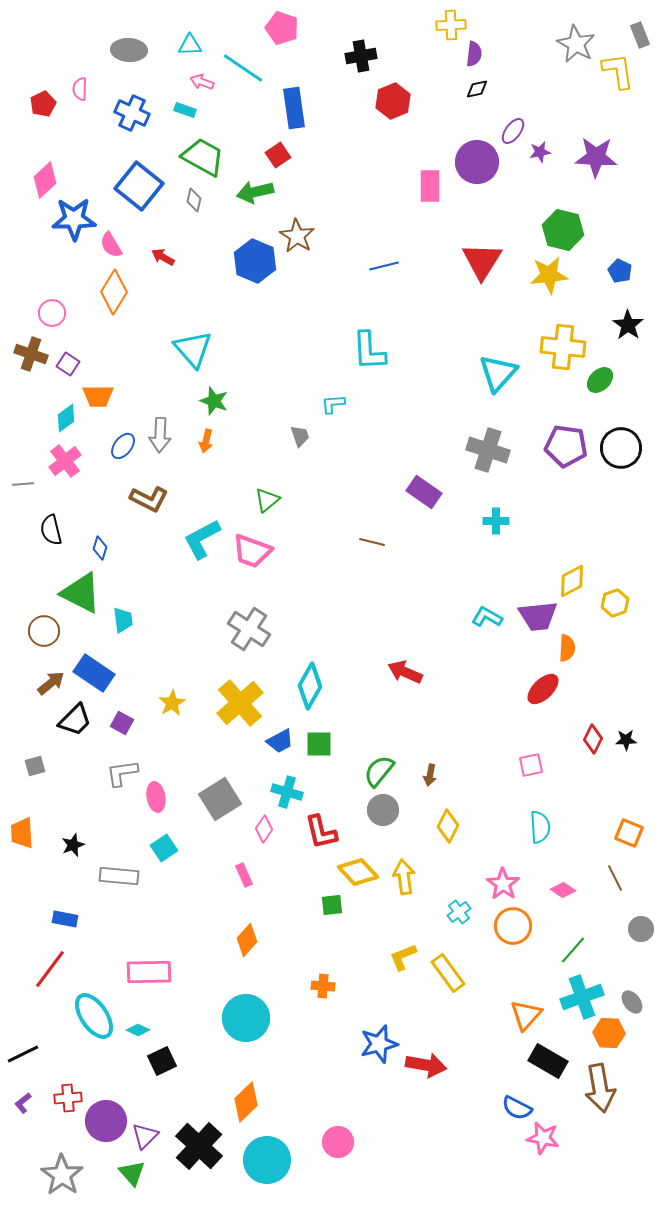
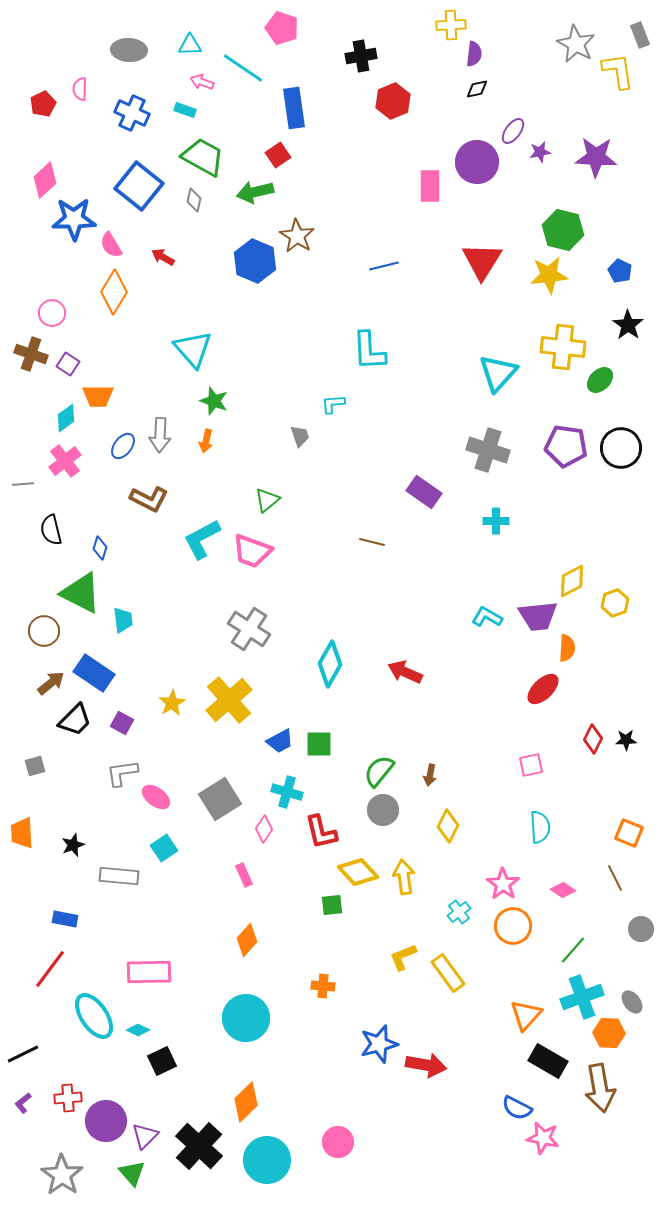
cyan diamond at (310, 686): moved 20 px right, 22 px up
yellow cross at (240, 703): moved 11 px left, 3 px up
pink ellipse at (156, 797): rotated 44 degrees counterclockwise
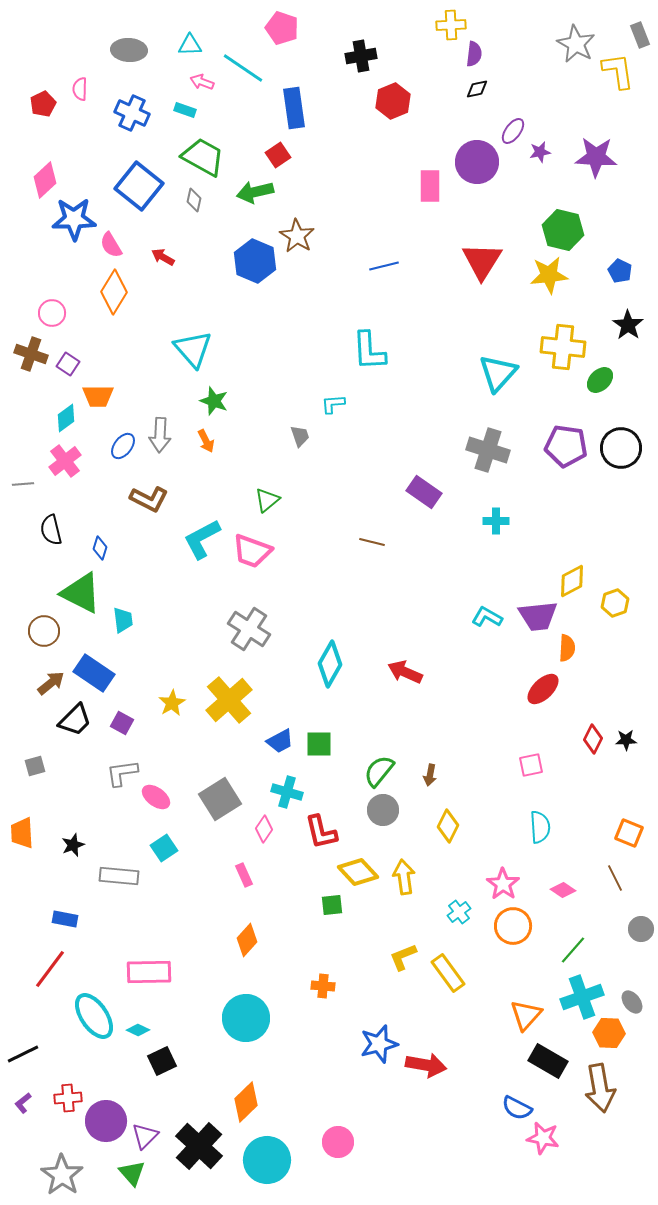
orange arrow at (206, 441): rotated 40 degrees counterclockwise
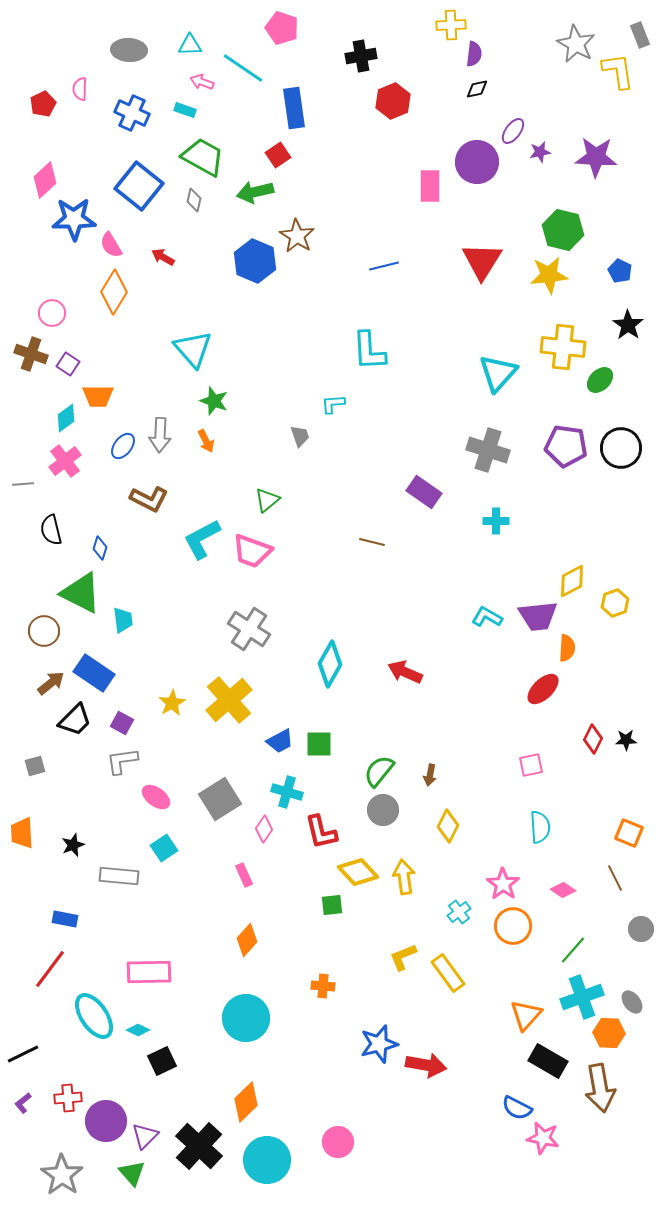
gray L-shape at (122, 773): moved 12 px up
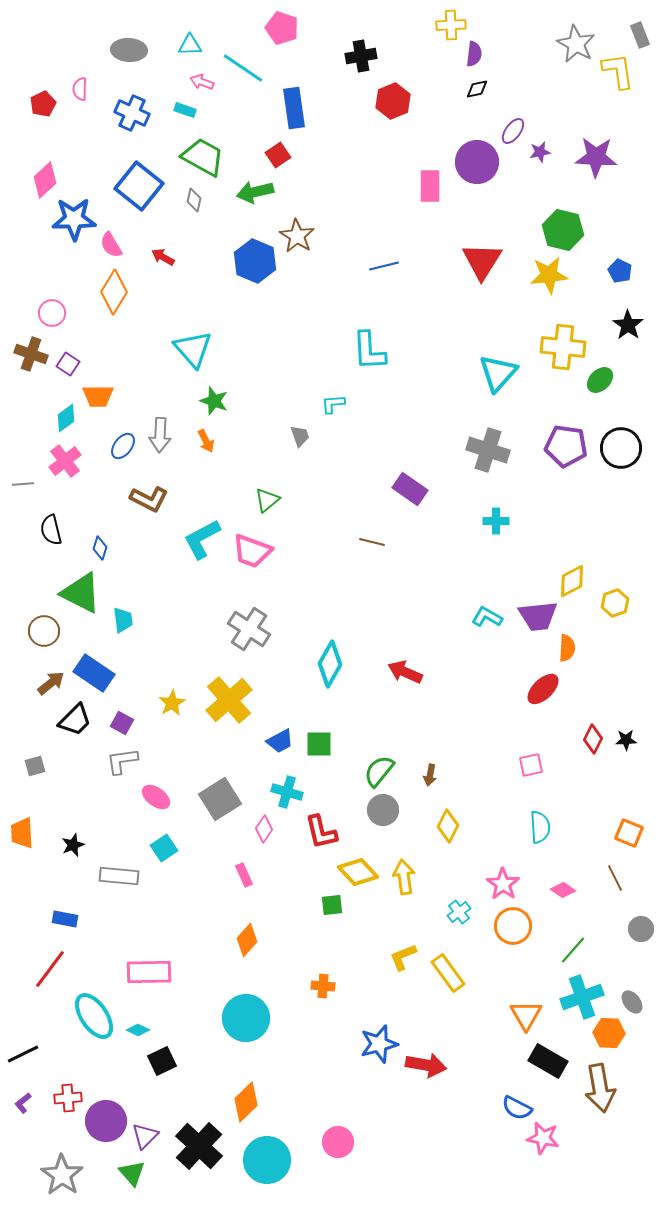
purple rectangle at (424, 492): moved 14 px left, 3 px up
orange triangle at (526, 1015): rotated 12 degrees counterclockwise
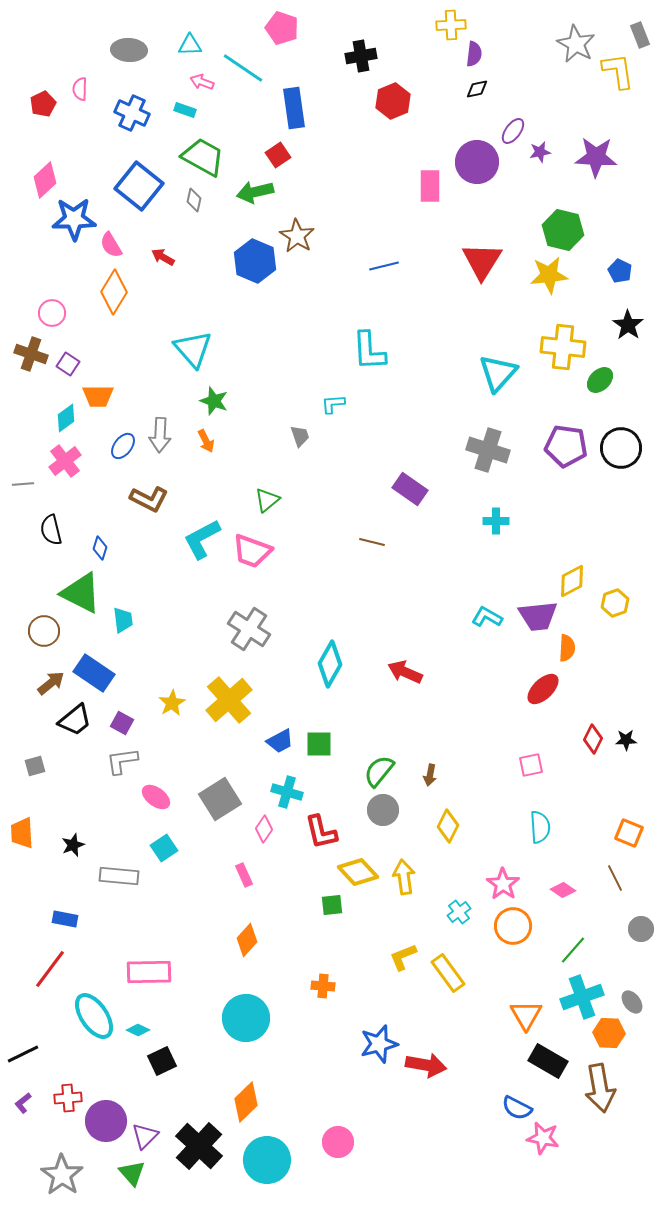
black trapezoid at (75, 720): rotated 6 degrees clockwise
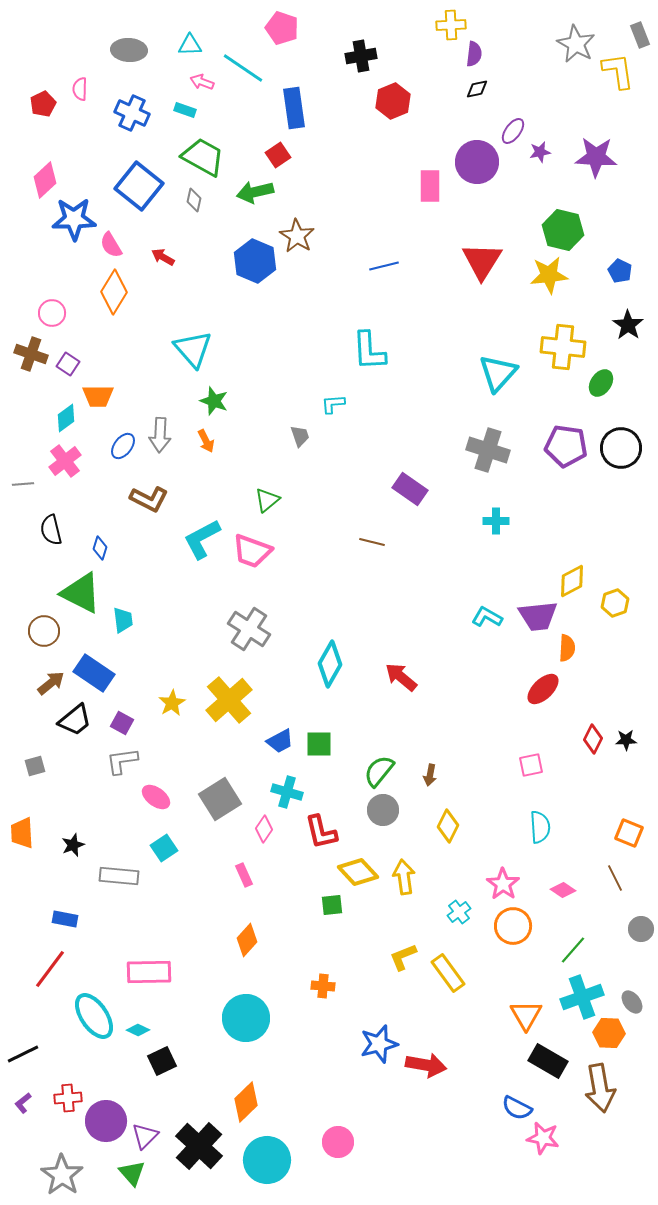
green ellipse at (600, 380): moved 1 px right, 3 px down; rotated 12 degrees counterclockwise
red arrow at (405, 672): moved 4 px left, 5 px down; rotated 16 degrees clockwise
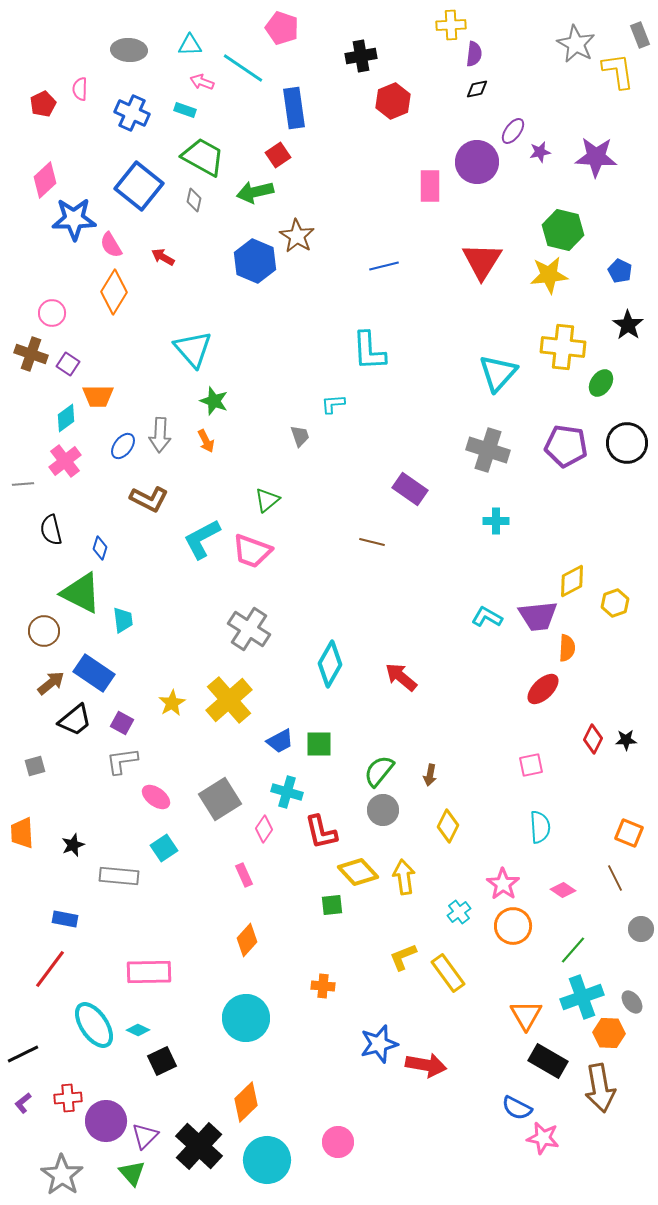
black circle at (621, 448): moved 6 px right, 5 px up
cyan ellipse at (94, 1016): moved 9 px down
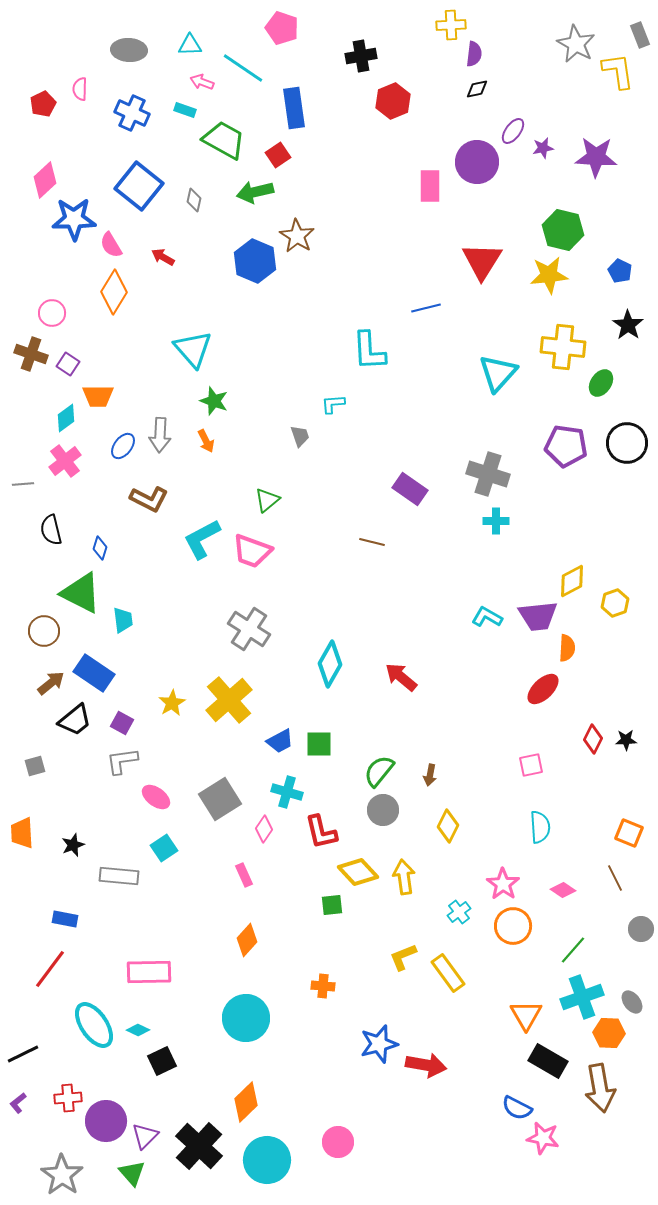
purple star at (540, 152): moved 3 px right, 4 px up
green trapezoid at (203, 157): moved 21 px right, 17 px up
blue line at (384, 266): moved 42 px right, 42 px down
gray cross at (488, 450): moved 24 px down
purple L-shape at (23, 1103): moved 5 px left
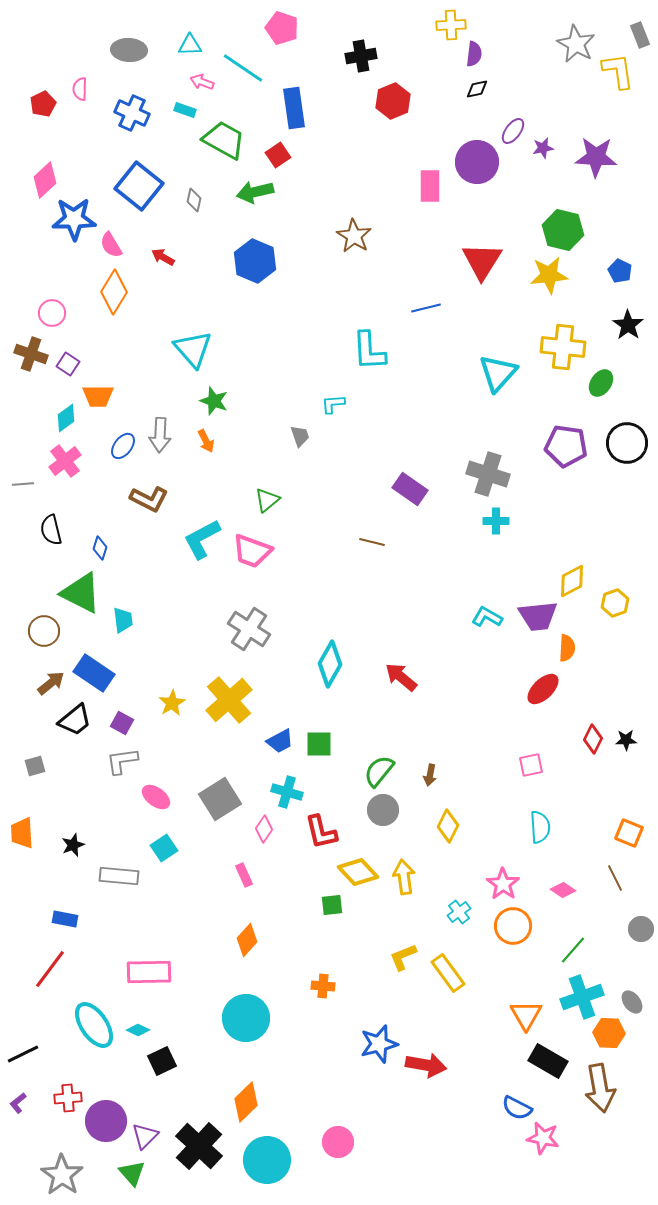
brown star at (297, 236): moved 57 px right
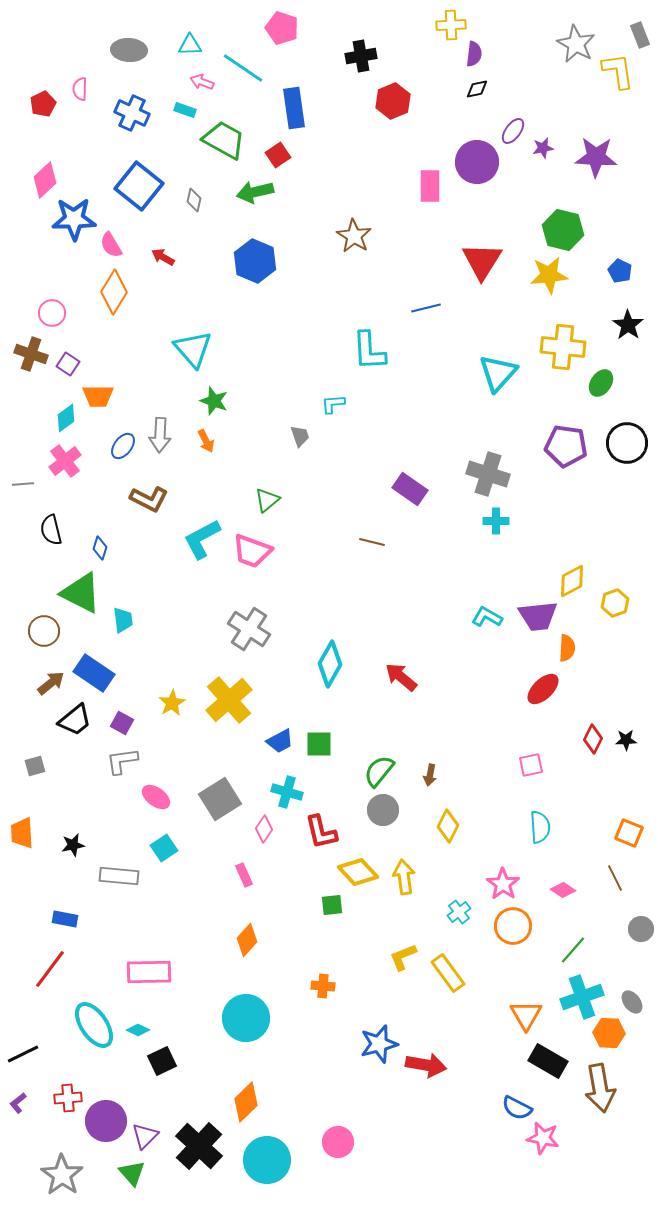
black star at (73, 845): rotated 10 degrees clockwise
